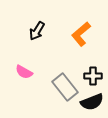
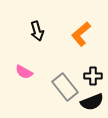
black arrow: rotated 48 degrees counterclockwise
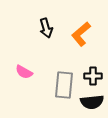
black arrow: moved 9 px right, 3 px up
gray rectangle: moved 1 px left, 2 px up; rotated 44 degrees clockwise
black semicircle: rotated 15 degrees clockwise
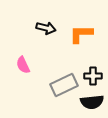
black arrow: rotated 60 degrees counterclockwise
orange L-shape: rotated 40 degrees clockwise
pink semicircle: moved 1 px left, 7 px up; rotated 36 degrees clockwise
gray rectangle: rotated 60 degrees clockwise
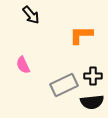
black arrow: moved 15 px left, 13 px up; rotated 36 degrees clockwise
orange L-shape: moved 1 px down
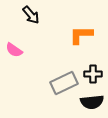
pink semicircle: moved 9 px left, 15 px up; rotated 30 degrees counterclockwise
black cross: moved 2 px up
gray rectangle: moved 2 px up
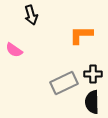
black arrow: rotated 24 degrees clockwise
black semicircle: rotated 95 degrees clockwise
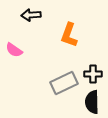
black arrow: rotated 102 degrees clockwise
orange L-shape: moved 12 px left; rotated 70 degrees counterclockwise
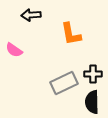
orange L-shape: moved 2 px right, 1 px up; rotated 30 degrees counterclockwise
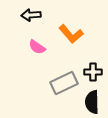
orange L-shape: rotated 30 degrees counterclockwise
pink semicircle: moved 23 px right, 3 px up
black cross: moved 2 px up
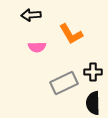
orange L-shape: rotated 10 degrees clockwise
pink semicircle: rotated 36 degrees counterclockwise
black semicircle: moved 1 px right, 1 px down
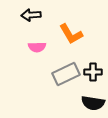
gray rectangle: moved 2 px right, 9 px up
black semicircle: rotated 80 degrees counterclockwise
